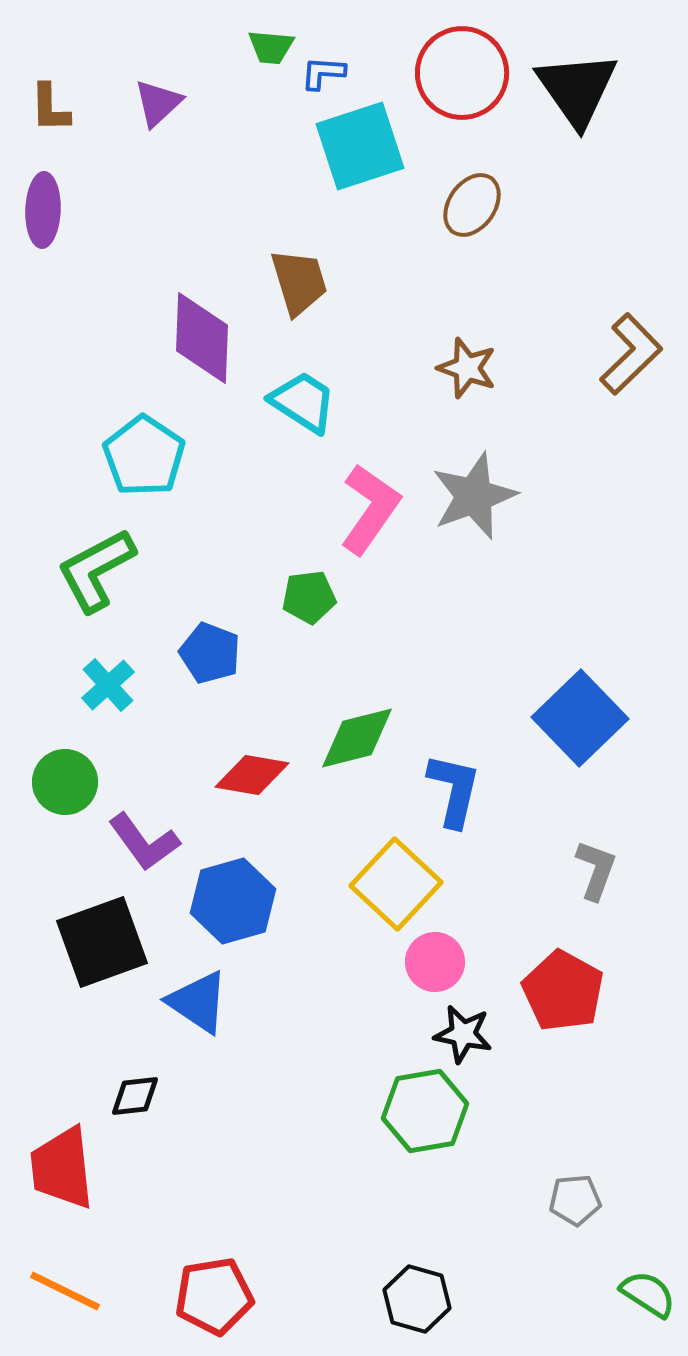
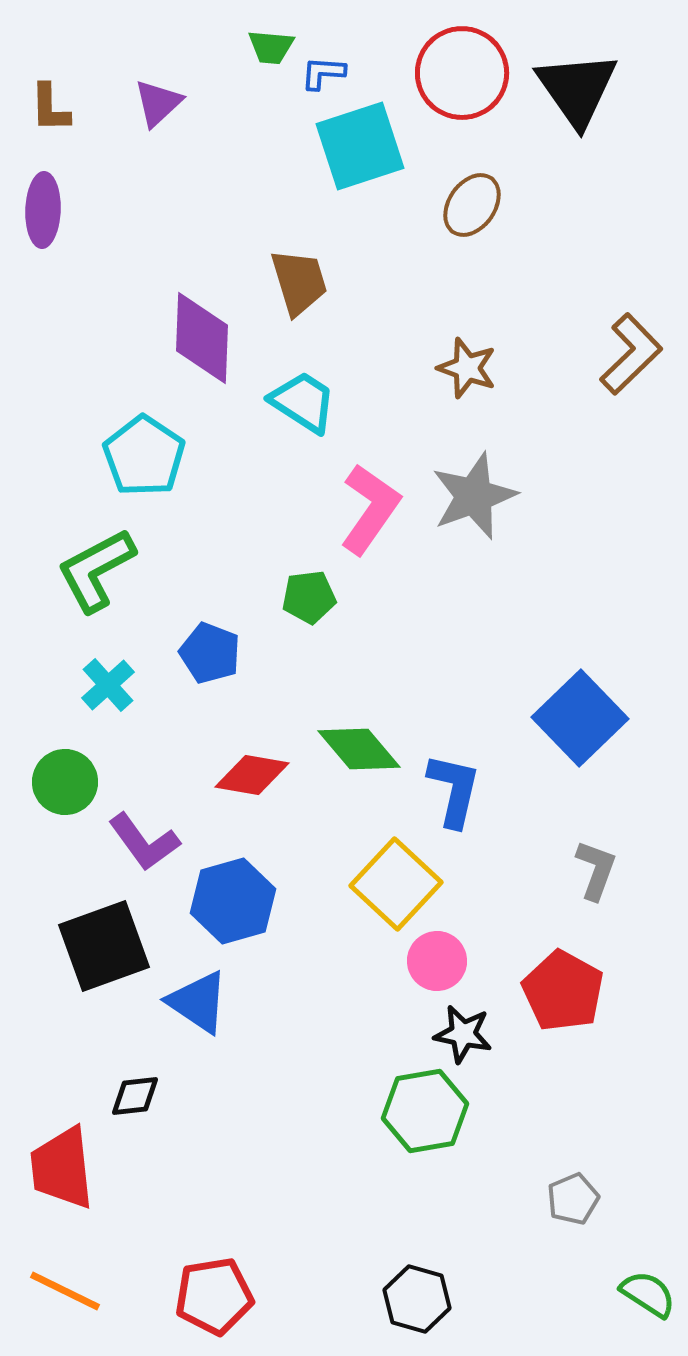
green diamond at (357, 738): moved 2 px right, 11 px down; rotated 64 degrees clockwise
black square at (102, 942): moved 2 px right, 4 px down
pink circle at (435, 962): moved 2 px right, 1 px up
gray pentagon at (575, 1200): moved 2 px left, 1 px up; rotated 18 degrees counterclockwise
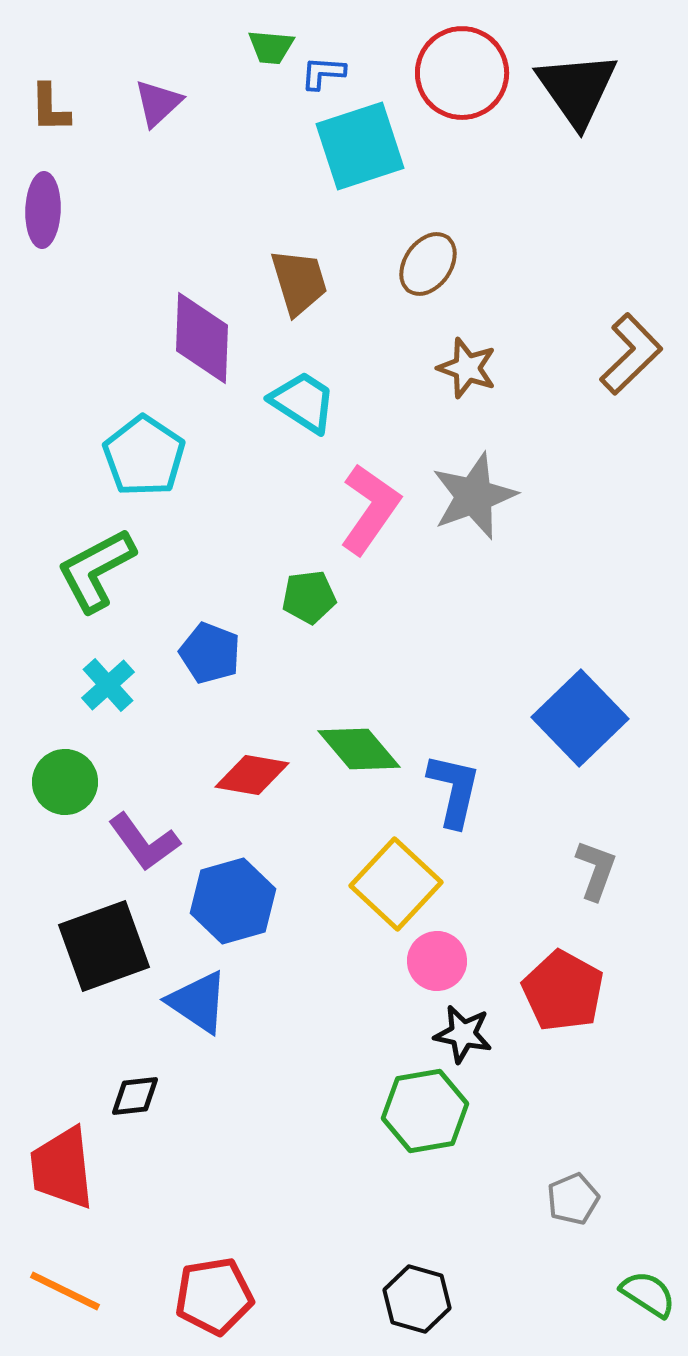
brown ellipse at (472, 205): moved 44 px left, 59 px down
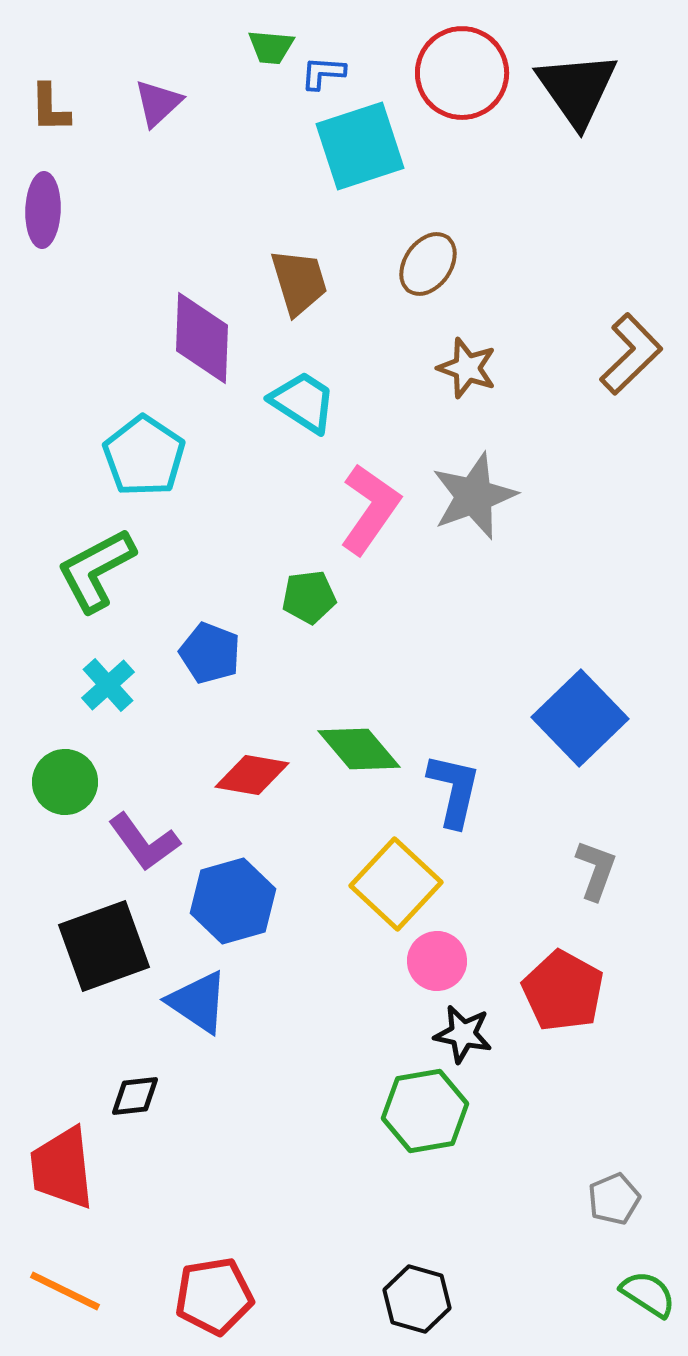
gray pentagon at (573, 1199): moved 41 px right
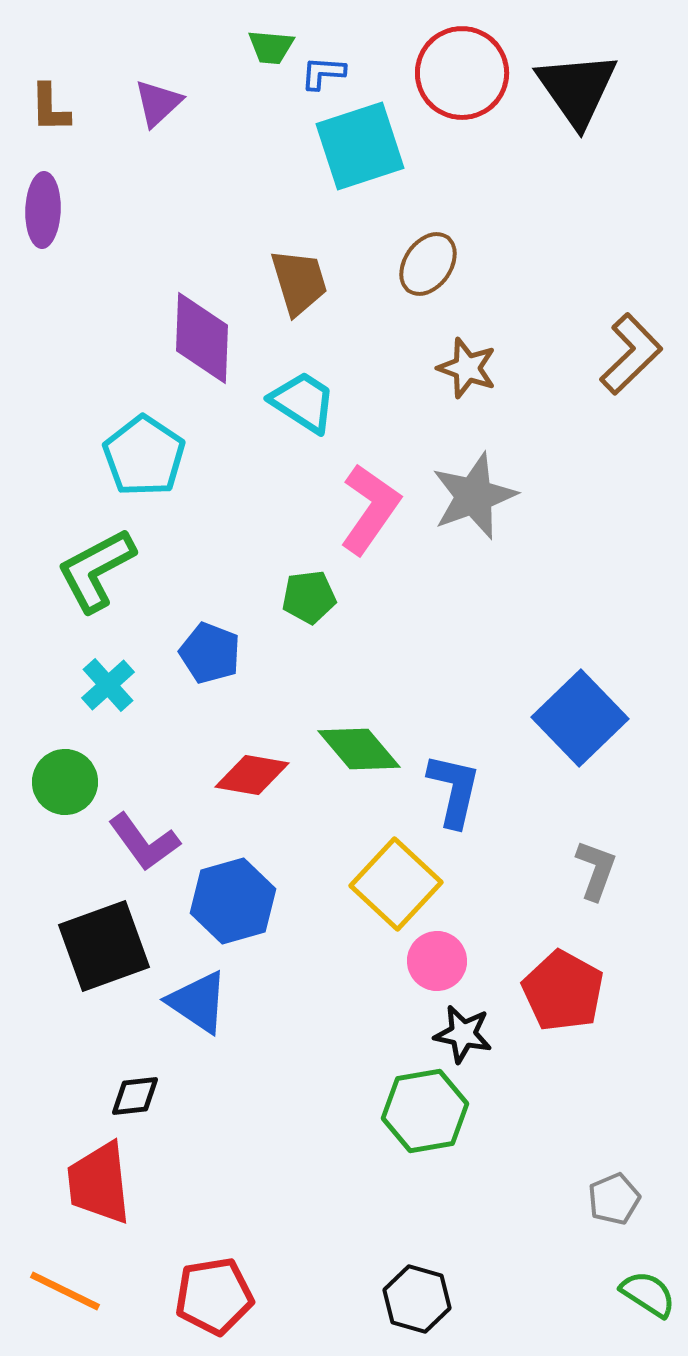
red trapezoid at (62, 1168): moved 37 px right, 15 px down
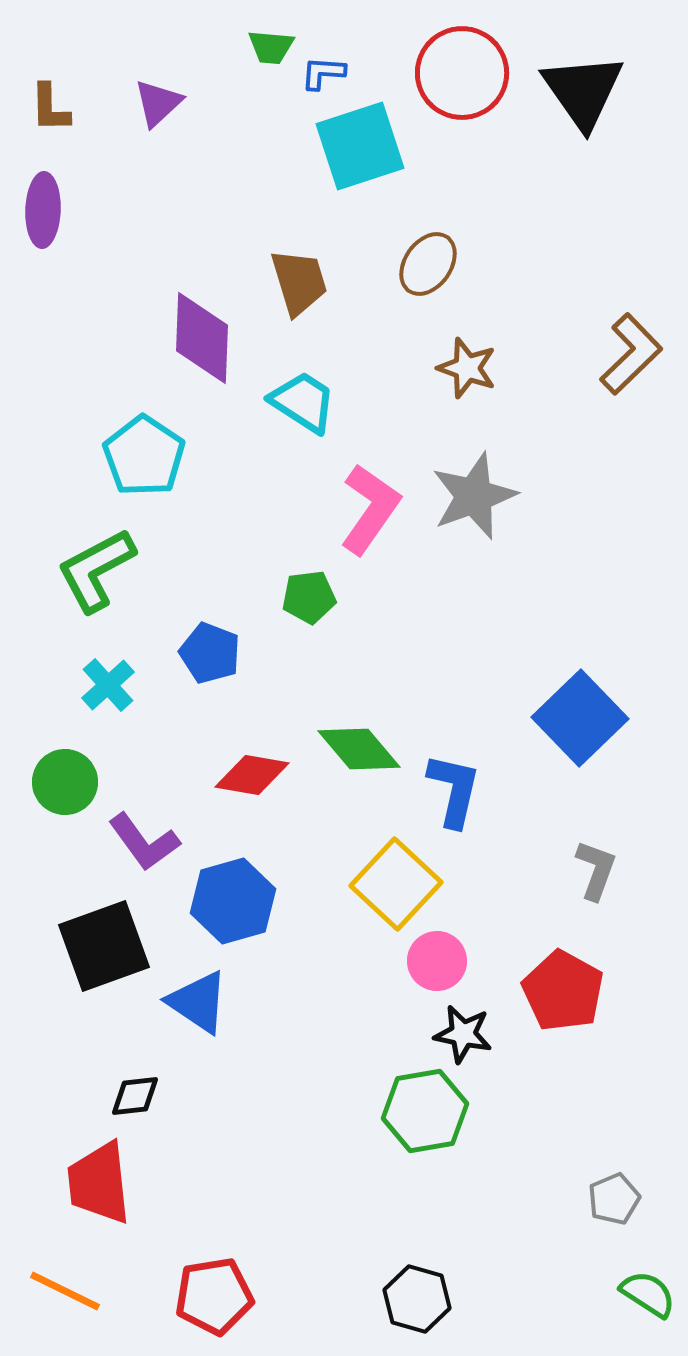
black triangle at (577, 89): moved 6 px right, 2 px down
